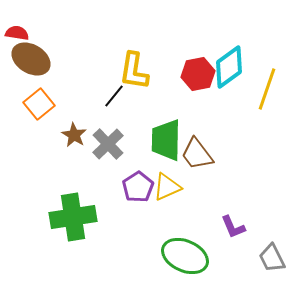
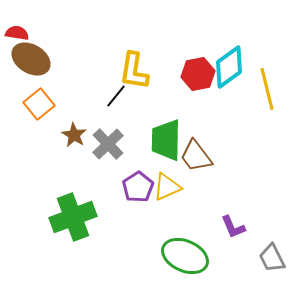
yellow line: rotated 33 degrees counterclockwise
black line: moved 2 px right
brown trapezoid: moved 1 px left, 2 px down
green cross: rotated 12 degrees counterclockwise
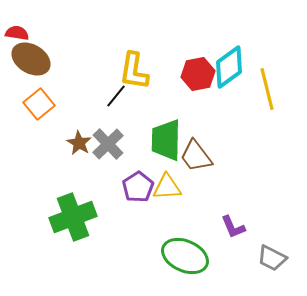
brown star: moved 5 px right, 8 px down
yellow triangle: rotated 20 degrees clockwise
gray trapezoid: rotated 36 degrees counterclockwise
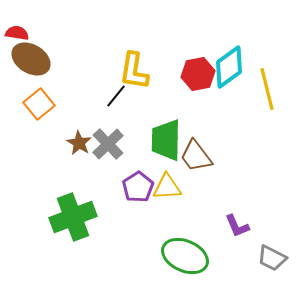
purple L-shape: moved 4 px right, 1 px up
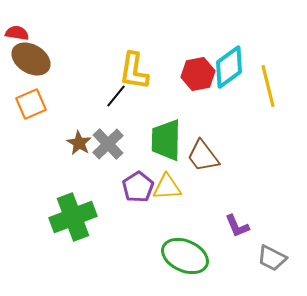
yellow line: moved 1 px right, 3 px up
orange square: moved 8 px left; rotated 16 degrees clockwise
brown trapezoid: moved 7 px right
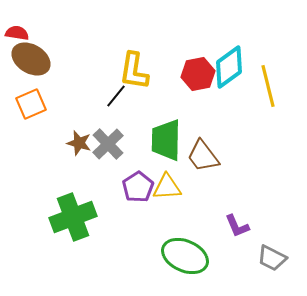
brown star: rotated 15 degrees counterclockwise
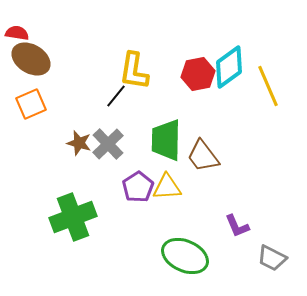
yellow line: rotated 9 degrees counterclockwise
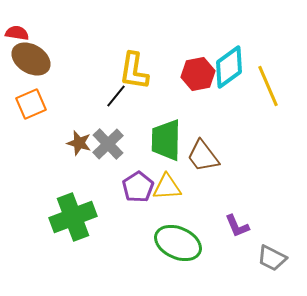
green ellipse: moved 7 px left, 13 px up
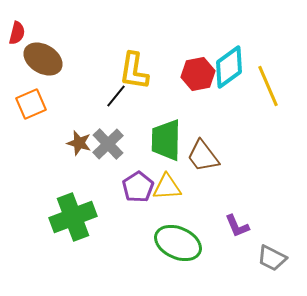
red semicircle: rotated 95 degrees clockwise
brown ellipse: moved 12 px right
